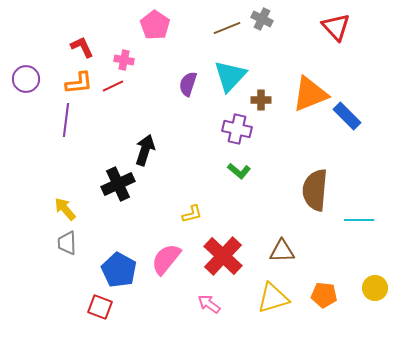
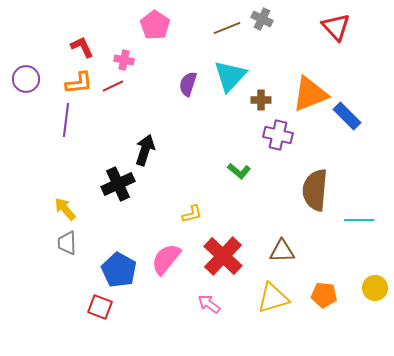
purple cross: moved 41 px right, 6 px down
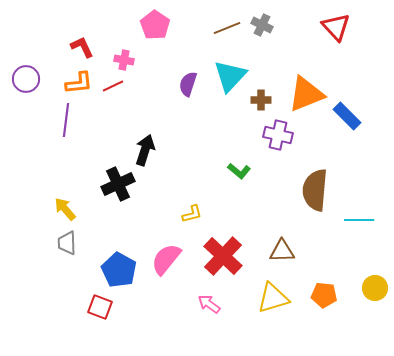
gray cross: moved 6 px down
orange triangle: moved 4 px left
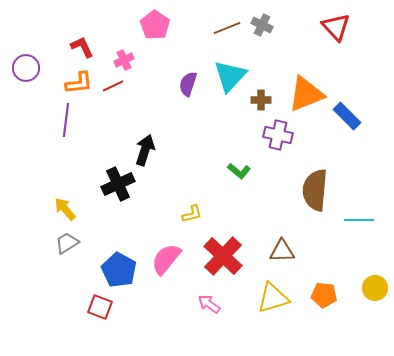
pink cross: rotated 36 degrees counterclockwise
purple circle: moved 11 px up
gray trapezoid: rotated 60 degrees clockwise
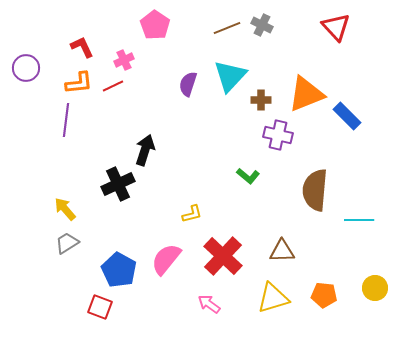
green L-shape: moved 9 px right, 5 px down
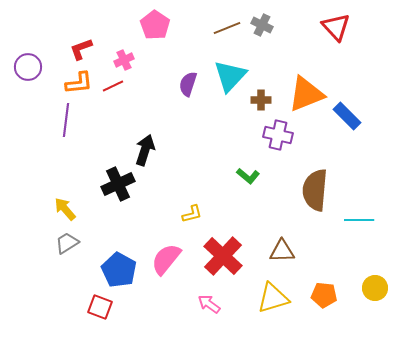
red L-shape: moved 1 px left, 2 px down; rotated 85 degrees counterclockwise
purple circle: moved 2 px right, 1 px up
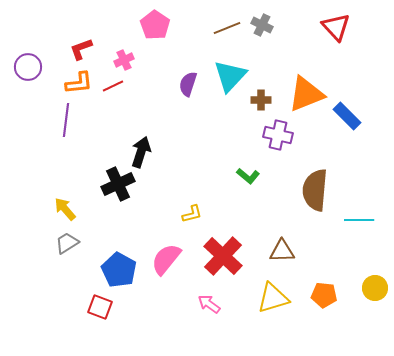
black arrow: moved 4 px left, 2 px down
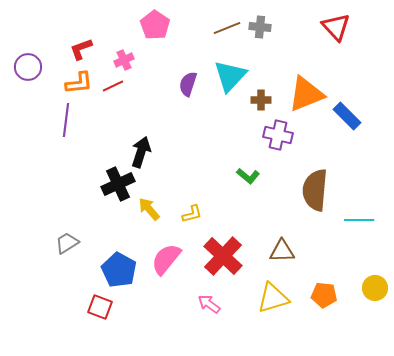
gray cross: moved 2 px left, 2 px down; rotated 20 degrees counterclockwise
yellow arrow: moved 84 px right
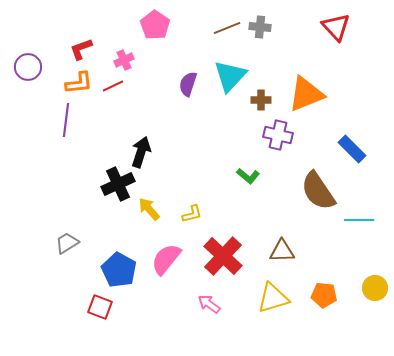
blue rectangle: moved 5 px right, 33 px down
brown semicircle: moved 3 px right, 1 px down; rotated 39 degrees counterclockwise
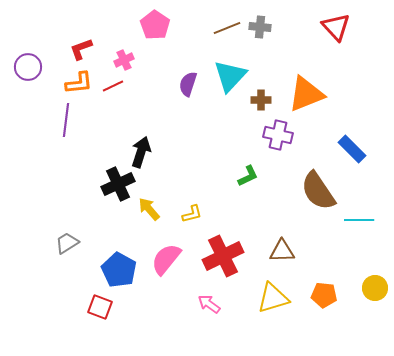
green L-shape: rotated 65 degrees counterclockwise
red cross: rotated 21 degrees clockwise
